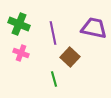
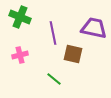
green cross: moved 1 px right, 7 px up
pink cross: moved 1 px left, 2 px down; rotated 35 degrees counterclockwise
brown square: moved 3 px right, 3 px up; rotated 30 degrees counterclockwise
green line: rotated 35 degrees counterclockwise
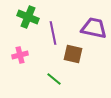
green cross: moved 8 px right
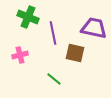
brown square: moved 2 px right, 1 px up
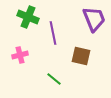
purple trapezoid: moved 9 px up; rotated 56 degrees clockwise
brown square: moved 6 px right, 3 px down
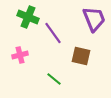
purple line: rotated 25 degrees counterclockwise
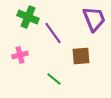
brown square: rotated 18 degrees counterclockwise
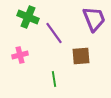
purple line: moved 1 px right
green line: rotated 42 degrees clockwise
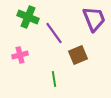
brown square: moved 3 px left, 1 px up; rotated 18 degrees counterclockwise
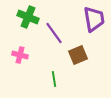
purple trapezoid: rotated 12 degrees clockwise
pink cross: rotated 28 degrees clockwise
